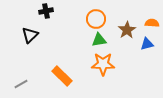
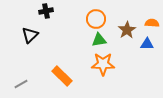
blue triangle: rotated 16 degrees clockwise
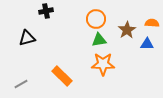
black triangle: moved 3 px left, 3 px down; rotated 30 degrees clockwise
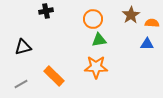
orange circle: moved 3 px left
brown star: moved 4 px right, 15 px up
black triangle: moved 4 px left, 9 px down
orange star: moved 7 px left, 3 px down
orange rectangle: moved 8 px left
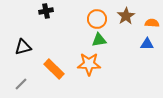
brown star: moved 5 px left, 1 px down
orange circle: moved 4 px right
orange star: moved 7 px left, 3 px up
orange rectangle: moved 7 px up
gray line: rotated 16 degrees counterclockwise
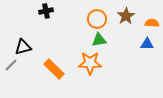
orange star: moved 1 px right, 1 px up
gray line: moved 10 px left, 19 px up
